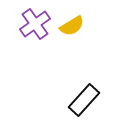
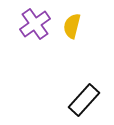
yellow semicircle: rotated 135 degrees clockwise
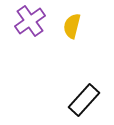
purple cross: moved 5 px left, 3 px up
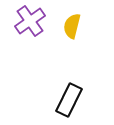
black rectangle: moved 15 px left; rotated 16 degrees counterclockwise
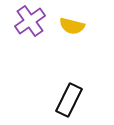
yellow semicircle: rotated 90 degrees counterclockwise
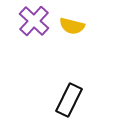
purple cross: moved 4 px right; rotated 12 degrees counterclockwise
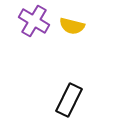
purple cross: rotated 12 degrees counterclockwise
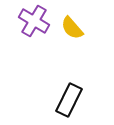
yellow semicircle: moved 2 px down; rotated 35 degrees clockwise
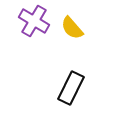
black rectangle: moved 2 px right, 12 px up
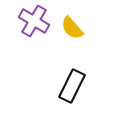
black rectangle: moved 1 px right, 2 px up
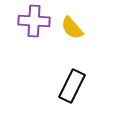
purple cross: rotated 28 degrees counterclockwise
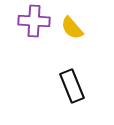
black rectangle: rotated 48 degrees counterclockwise
